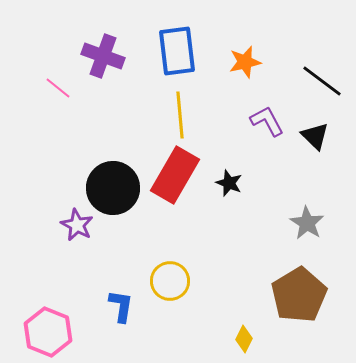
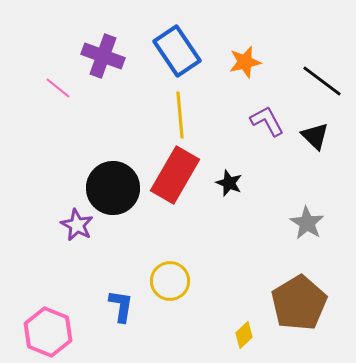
blue rectangle: rotated 27 degrees counterclockwise
brown pentagon: moved 8 px down
yellow diamond: moved 4 px up; rotated 20 degrees clockwise
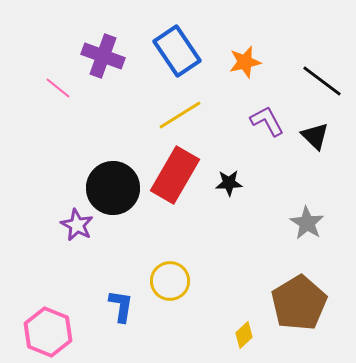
yellow line: rotated 63 degrees clockwise
black star: rotated 24 degrees counterclockwise
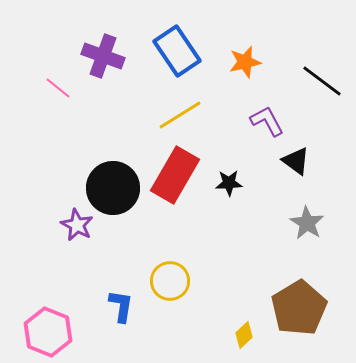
black triangle: moved 19 px left, 25 px down; rotated 8 degrees counterclockwise
brown pentagon: moved 5 px down
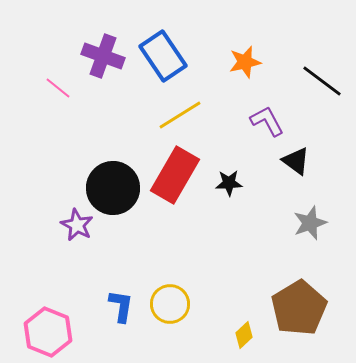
blue rectangle: moved 14 px left, 5 px down
gray star: moved 3 px right; rotated 20 degrees clockwise
yellow circle: moved 23 px down
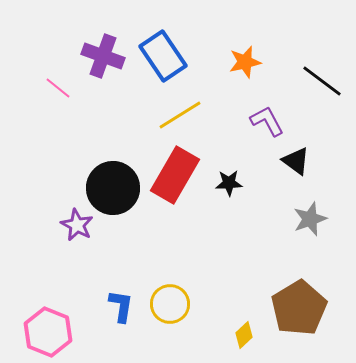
gray star: moved 4 px up
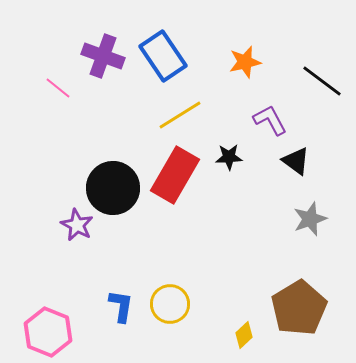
purple L-shape: moved 3 px right, 1 px up
black star: moved 26 px up
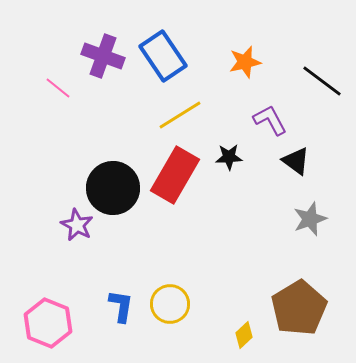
pink hexagon: moved 9 px up
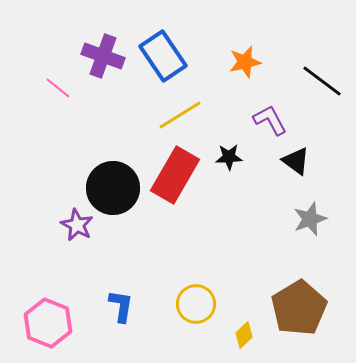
yellow circle: moved 26 px right
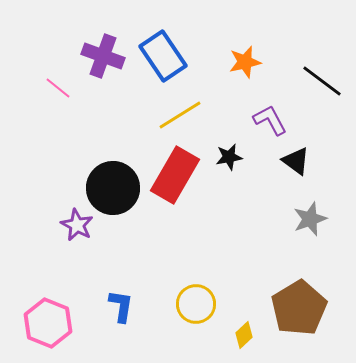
black star: rotated 8 degrees counterclockwise
